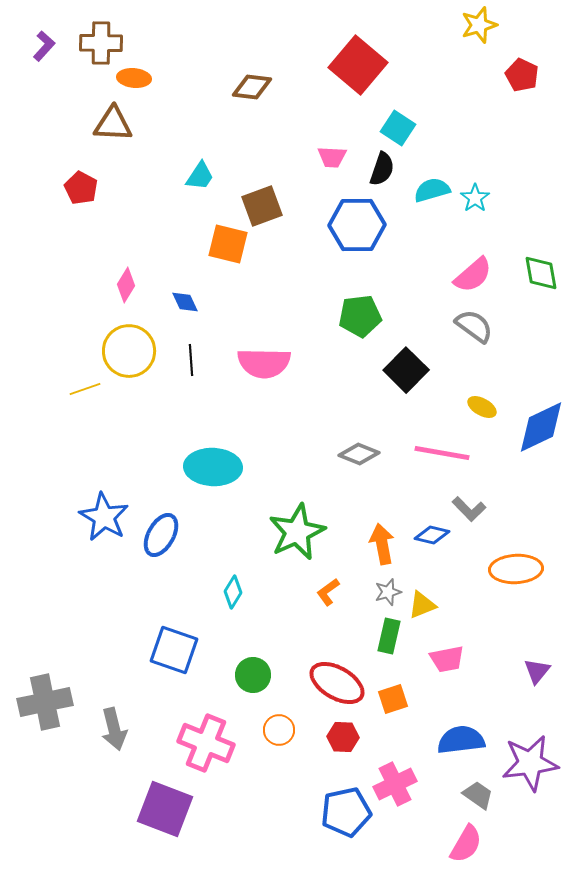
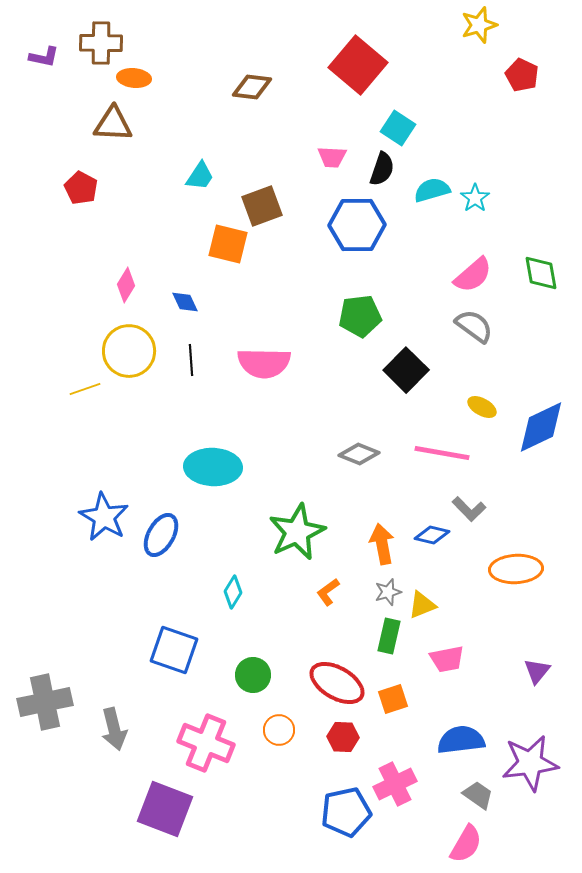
purple L-shape at (44, 46): moved 11 px down; rotated 60 degrees clockwise
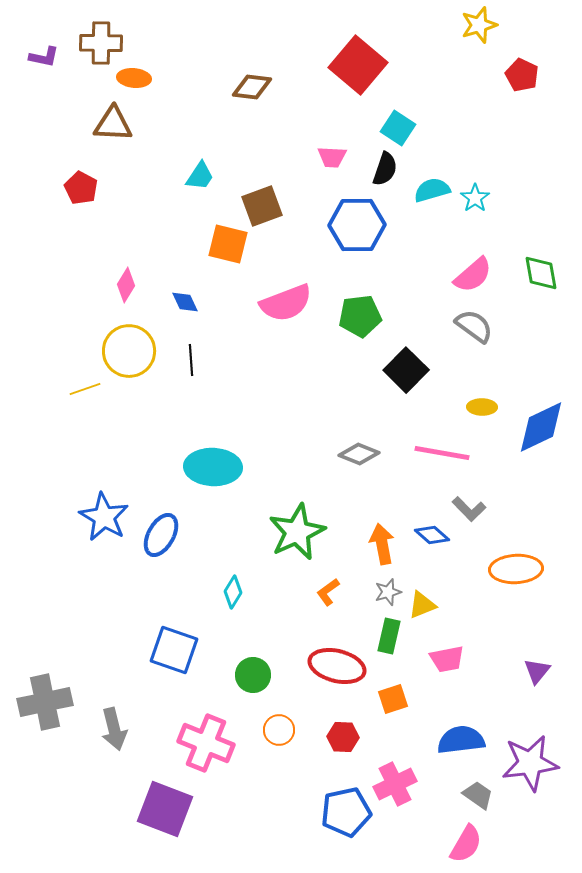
black semicircle at (382, 169): moved 3 px right
pink semicircle at (264, 363): moved 22 px right, 60 px up; rotated 22 degrees counterclockwise
yellow ellipse at (482, 407): rotated 28 degrees counterclockwise
blue diamond at (432, 535): rotated 28 degrees clockwise
red ellipse at (337, 683): moved 17 px up; rotated 16 degrees counterclockwise
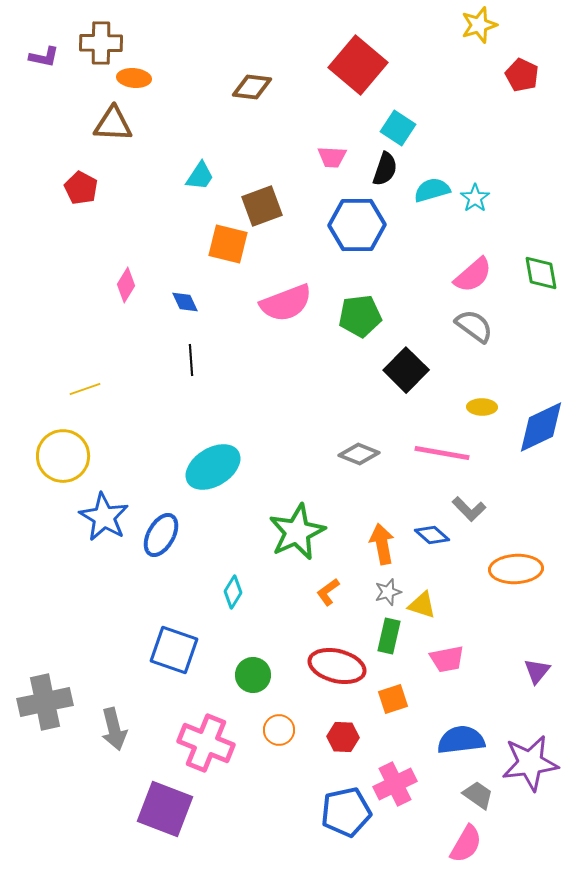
yellow circle at (129, 351): moved 66 px left, 105 px down
cyan ellipse at (213, 467): rotated 34 degrees counterclockwise
yellow triangle at (422, 605): rotated 40 degrees clockwise
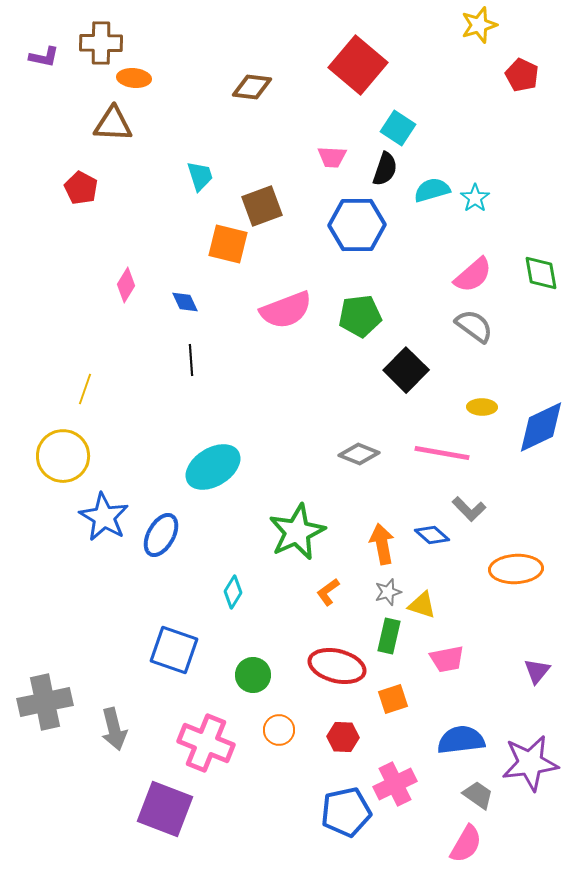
cyan trapezoid at (200, 176): rotated 52 degrees counterclockwise
pink semicircle at (286, 303): moved 7 px down
yellow line at (85, 389): rotated 52 degrees counterclockwise
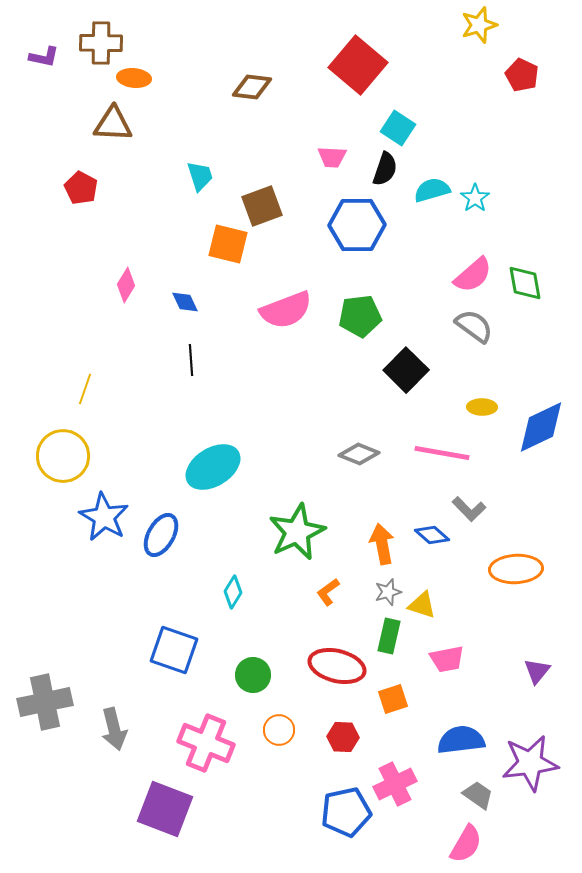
green diamond at (541, 273): moved 16 px left, 10 px down
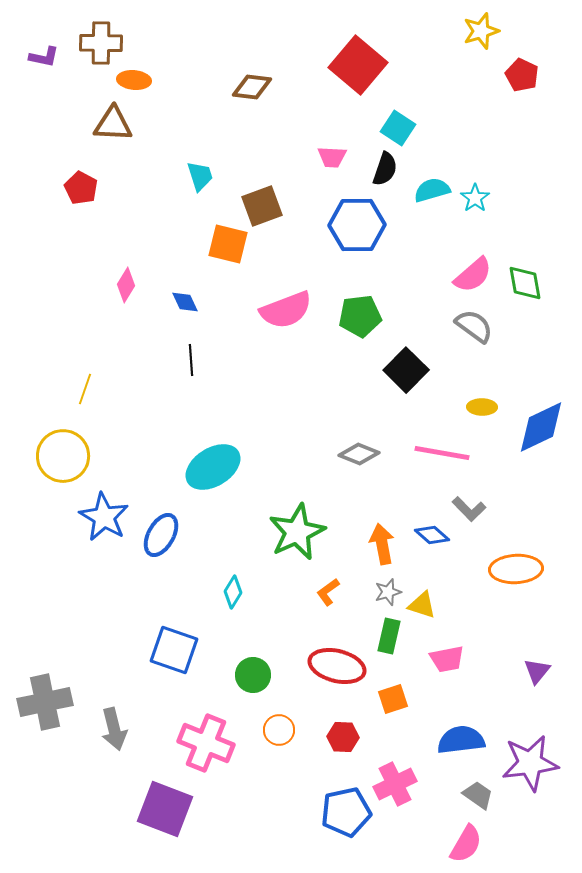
yellow star at (479, 25): moved 2 px right, 6 px down
orange ellipse at (134, 78): moved 2 px down
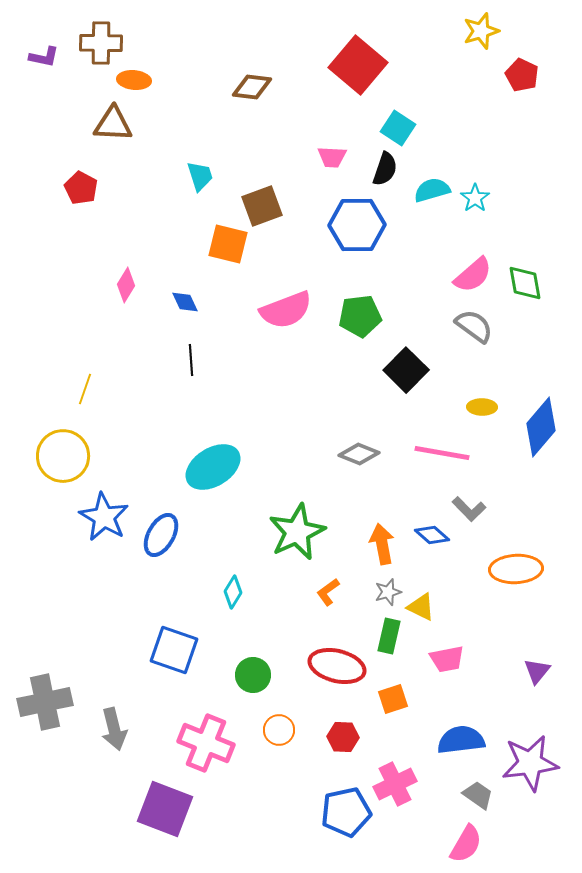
blue diamond at (541, 427): rotated 24 degrees counterclockwise
yellow triangle at (422, 605): moved 1 px left, 2 px down; rotated 8 degrees clockwise
